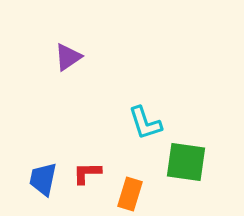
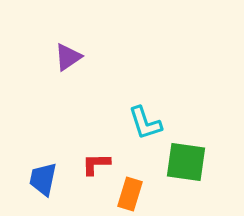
red L-shape: moved 9 px right, 9 px up
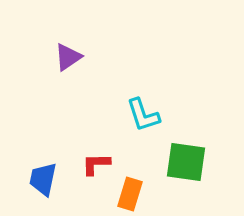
cyan L-shape: moved 2 px left, 8 px up
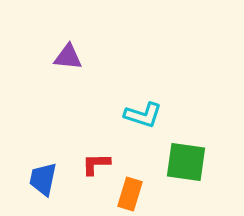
purple triangle: rotated 40 degrees clockwise
cyan L-shape: rotated 54 degrees counterclockwise
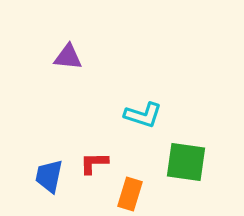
red L-shape: moved 2 px left, 1 px up
blue trapezoid: moved 6 px right, 3 px up
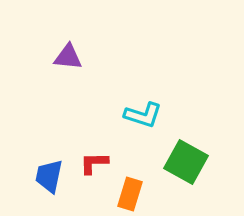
green square: rotated 21 degrees clockwise
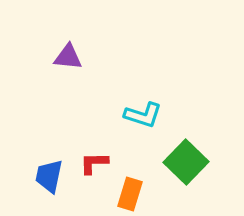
green square: rotated 15 degrees clockwise
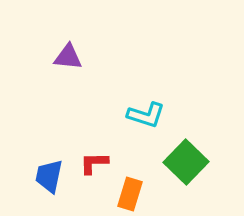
cyan L-shape: moved 3 px right
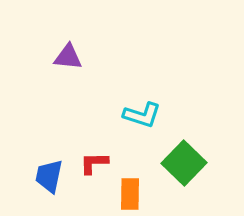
cyan L-shape: moved 4 px left
green square: moved 2 px left, 1 px down
orange rectangle: rotated 16 degrees counterclockwise
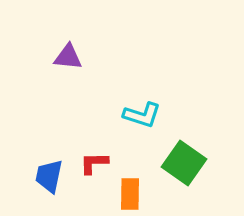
green square: rotated 9 degrees counterclockwise
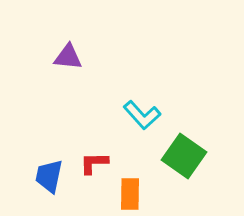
cyan L-shape: rotated 30 degrees clockwise
green square: moved 7 px up
